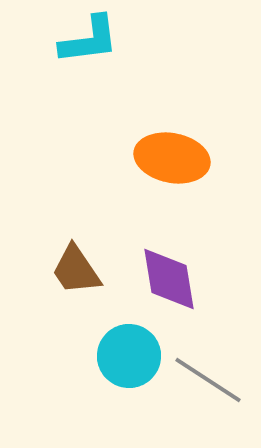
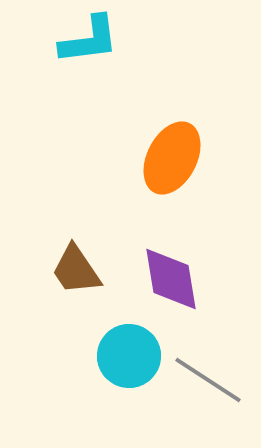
orange ellipse: rotated 74 degrees counterclockwise
purple diamond: moved 2 px right
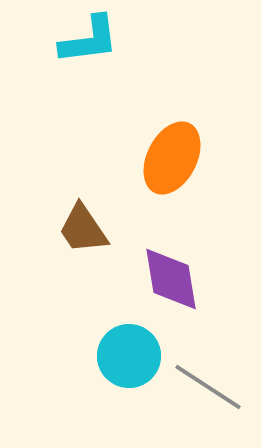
brown trapezoid: moved 7 px right, 41 px up
gray line: moved 7 px down
